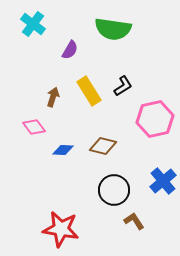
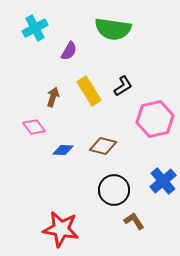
cyan cross: moved 2 px right, 4 px down; rotated 25 degrees clockwise
purple semicircle: moved 1 px left, 1 px down
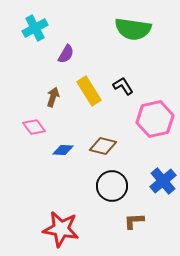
green semicircle: moved 20 px right
purple semicircle: moved 3 px left, 3 px down
black L-shape: rotated 90 degrees counterclockwise
black circle: moved 2 px left, 4 px up
brown L-shape: rotated 60 degrees counterclockwise
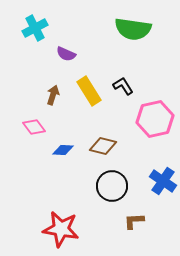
purple semicircle: rotated 84 degrees clockwise
brown arrow: moved 2 px up
blue cross: rotated 16 degrees counterclockwise
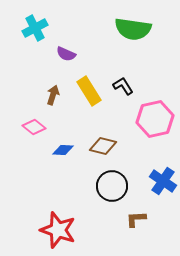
pink diamond: rotated 15 degrees counterclockwise
brown L-shape: moved 2 px right, 2 px up
red star: moved 3 px left, 1 px down; rotated 9 degrees clockwise
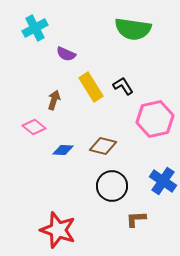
yellow rectangle: moved 2 px right, 4 px up
brown arrow: moved 1 px right, 5 px down
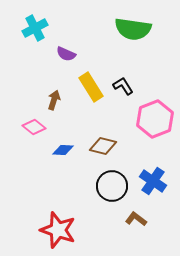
pink hexagon: rotated 9 degrees counterclockwise
blue cross: moved 10 px left
brown L-shape: rotated 40 degrees clockwise
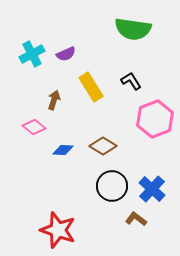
cyan cross: moved 3 px left, 26 px down
purple semicircle: rotated 48 degrees counterclockwise
black L-shape: moved 8 px right, 5 px up
brown diamond: rotated 16 degrees clockwise
blue cross: moved 1 px left, 8 px down; rotated 8 degrees clockwise
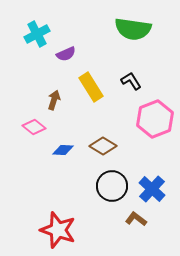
cyan cross: moved 5 px right, 20 px up
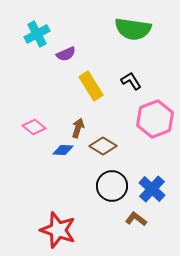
yellow rectangle: moved 1 px up
brown arrow: moved 24 px right, 28 px down
